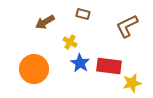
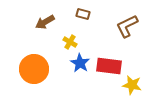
yellow star: moved 2 px down; rotated 24 degrees clockwise
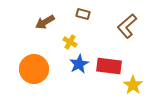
brown L-shape: rotated 15 degrees counterclockwise
blue star: moved 1 px left, 1 px down; rotated 12 degrees clockwise
yellow star: moved 1 px right; rotated 24 degrees clockwise
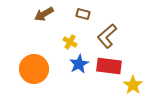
brown arrow: moved 1 px left, 8 px up
brown L-shape: moved 20 px left, 10 px down
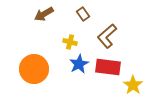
brown rectangle: rotated 40 degrees clockwise
yellow cross: rotated 16 degrees counterclockwise
red rectangle: moved 1 px left, 1 px down
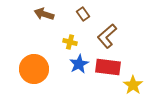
brown arrow: rotated 48 degrees clockwise
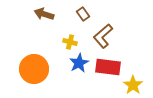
brown L-shape: moved 4 px left
blue star: moved 1 px up
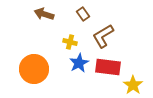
brown L-shape: rotated 10 degrees clockwise
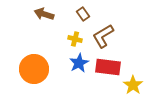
yellow cross: moved 5 px right, 3 px up
